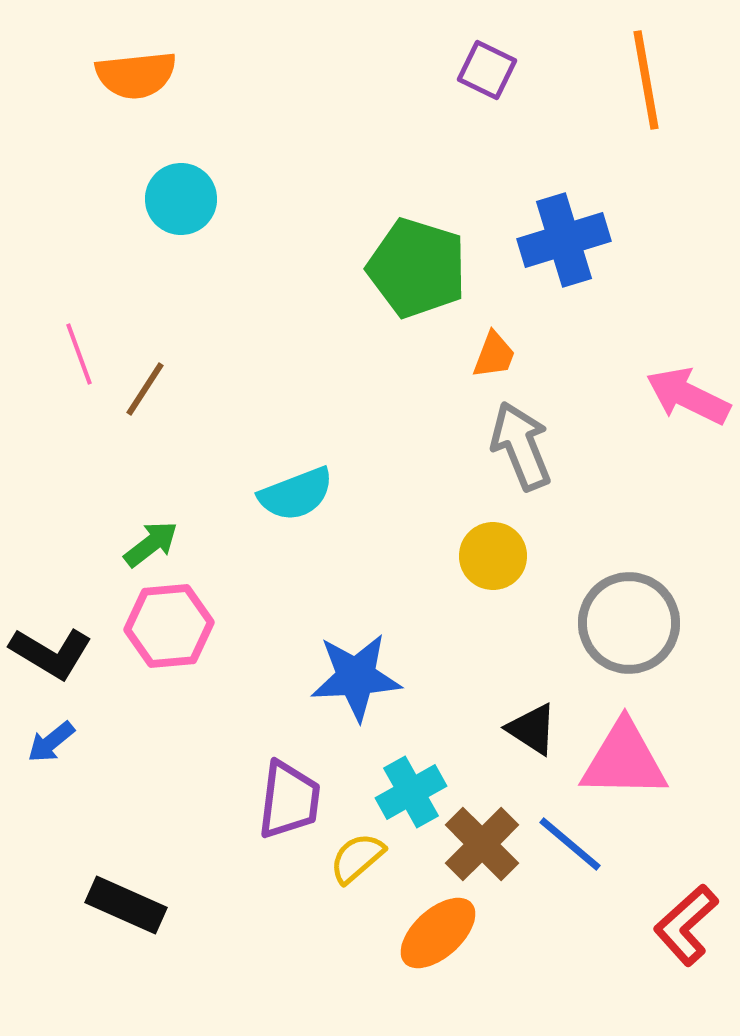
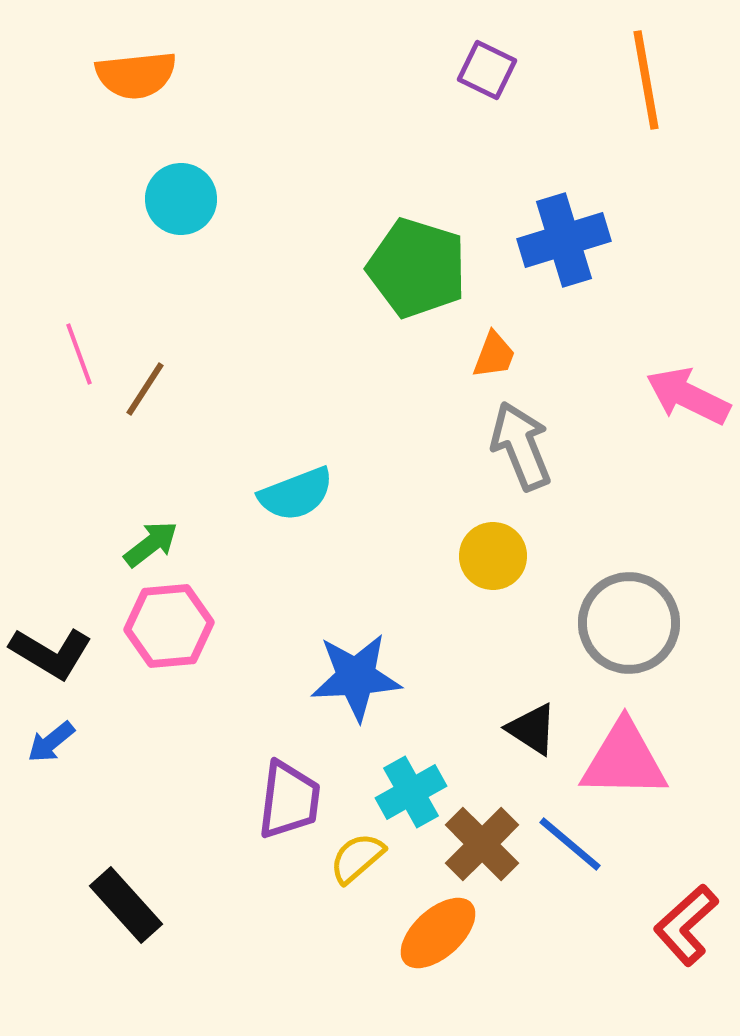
black rectangle: rotated 24 degrees clockwise
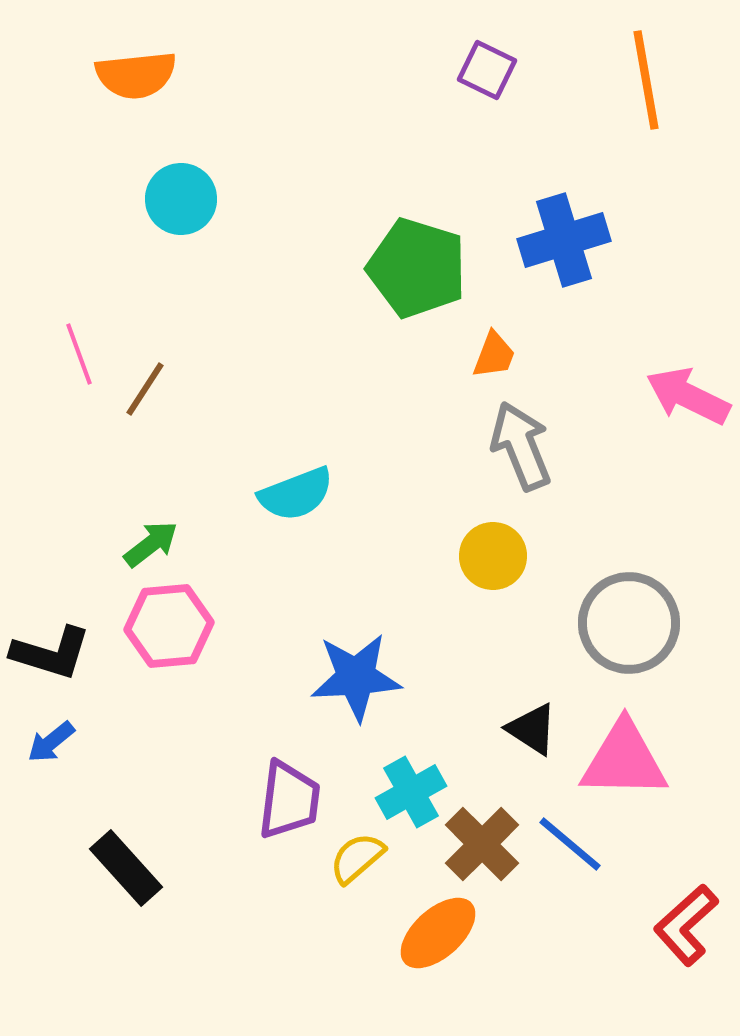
black L-shape: rotated 14 degrees counterclockwise
black rectangle: moved 37 px up
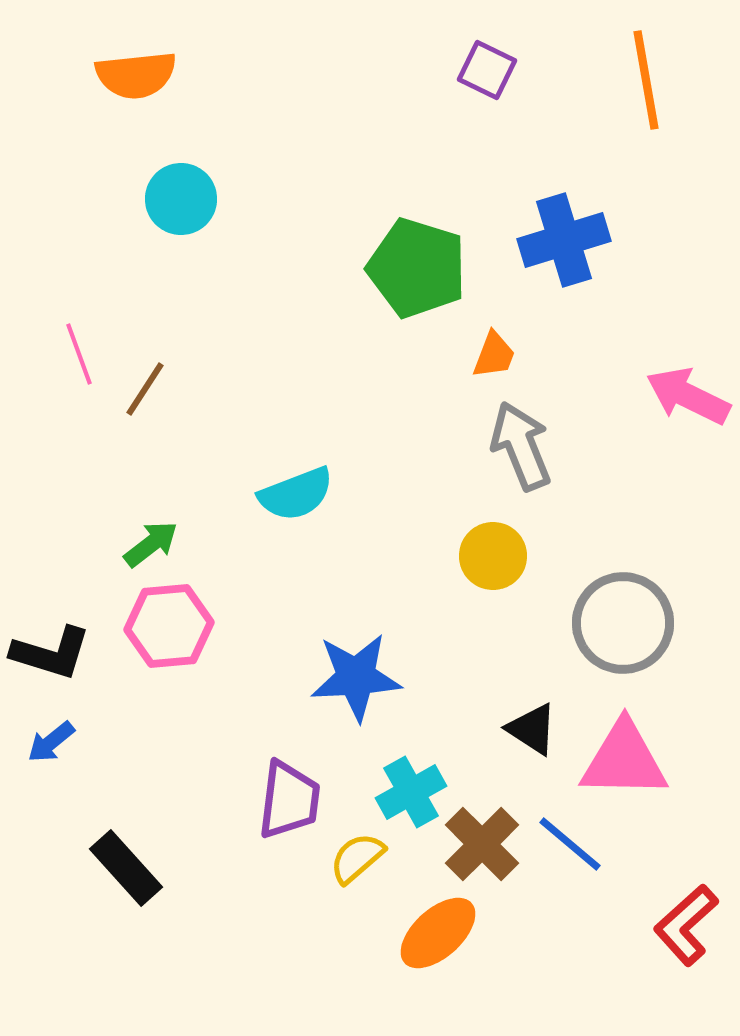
gray circle: moved 6 px left
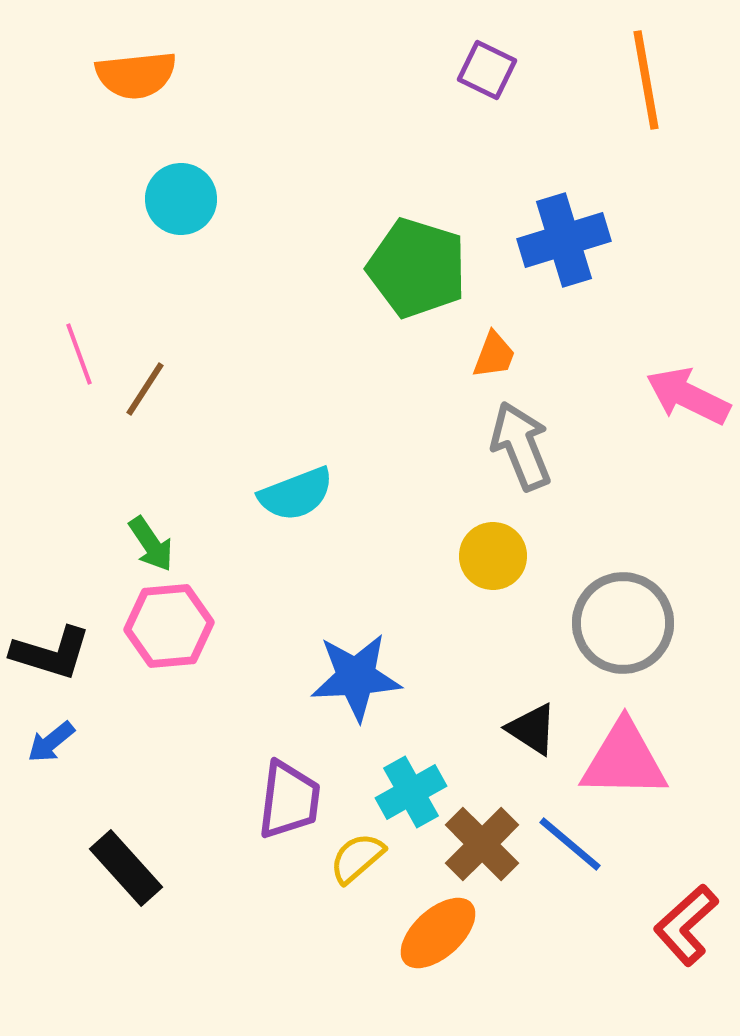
green arrow: rotated 94 degrees clockwise
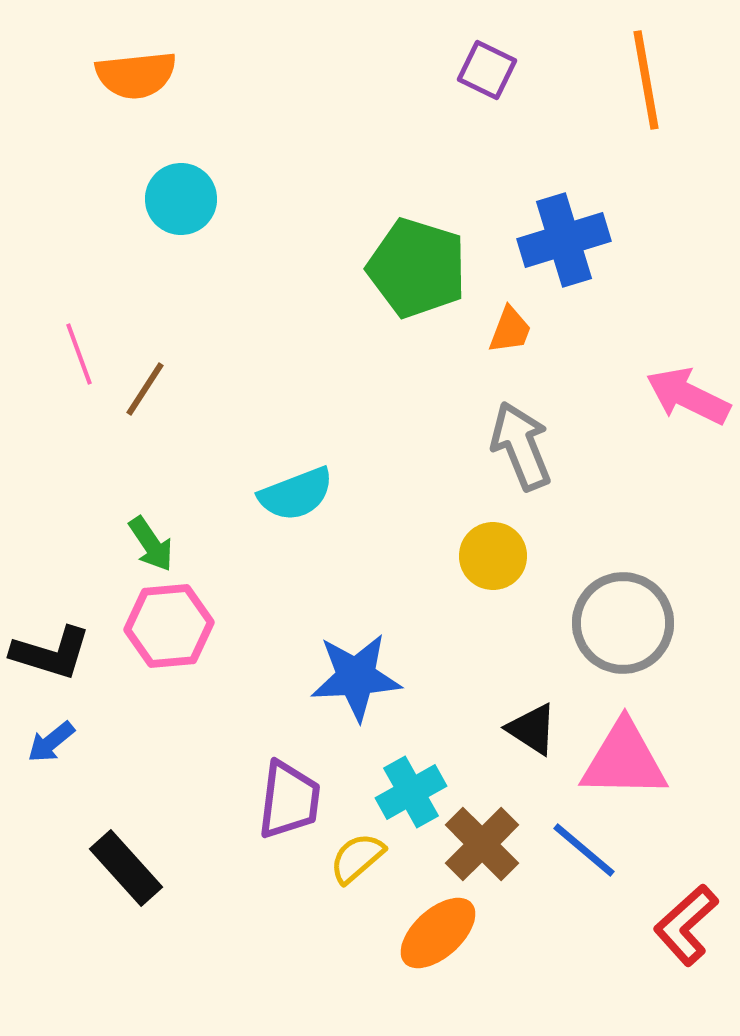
orange trapezoid: moved 16 px right, 25 px up
blue line: moved 14 px right, 6 px down
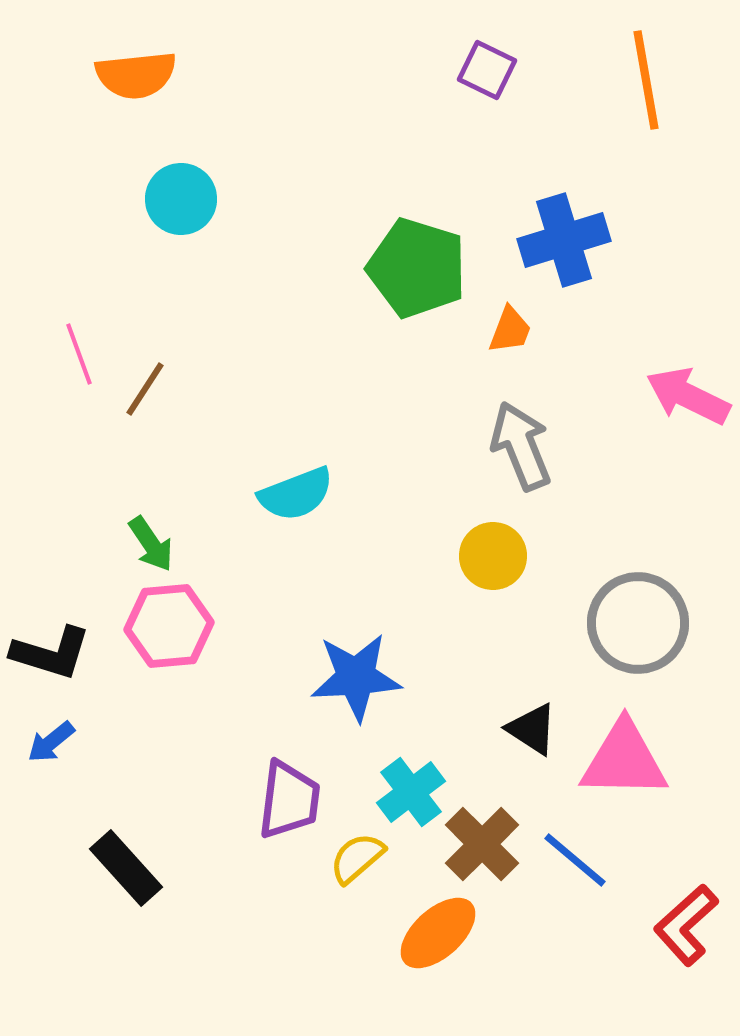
gray circle: moved 15 px right
cyan cross: rotated 8 degrees counterclockwise
blue line: moved 9 px left, 10 px down
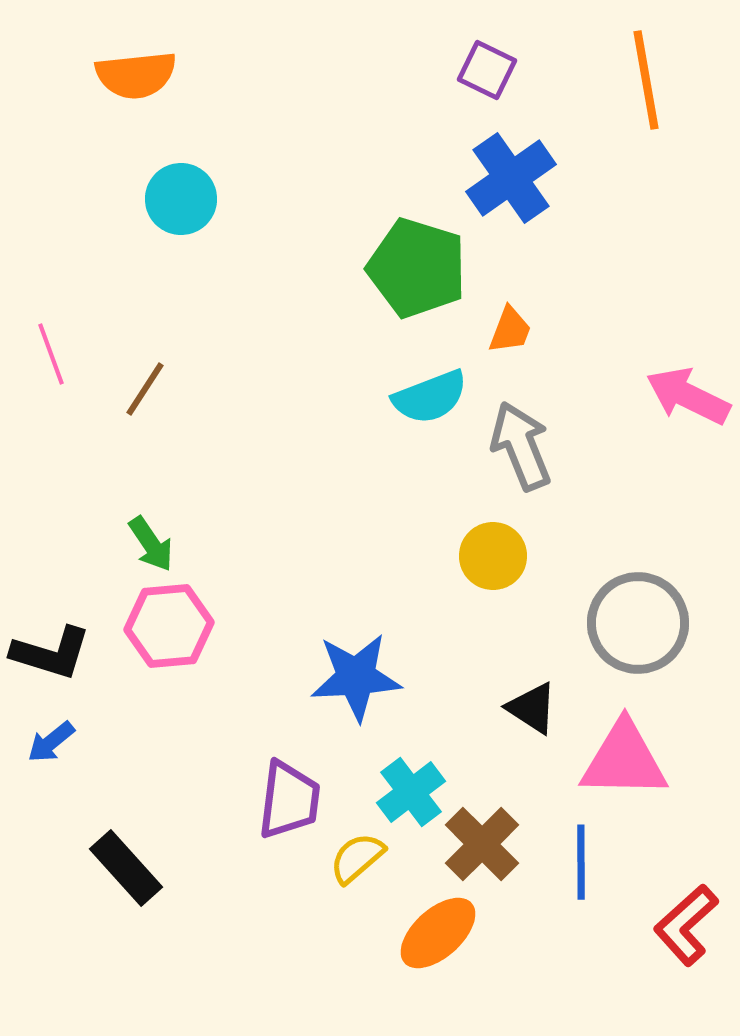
blue cross: moved 53 px left, 62 px up; rotated 18 degrees counterclockwise
pink line: moved 28 px left
cyan semicircle: moved 134 px right, 97 px up
black triangle: moved 21 px up
blue line: moved 6 px right, 2 px down; rotated 50 degrees clockwise
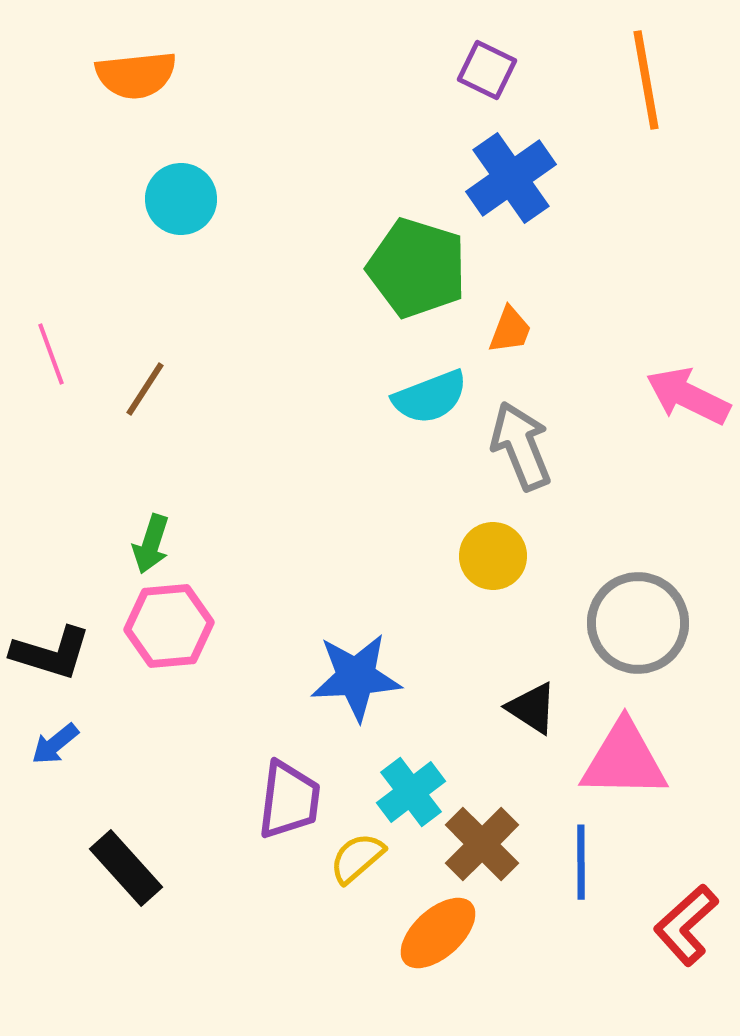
green arrow: rotated 52 degrees clockwise
blue arrow: moved 4 px right, 2 px down
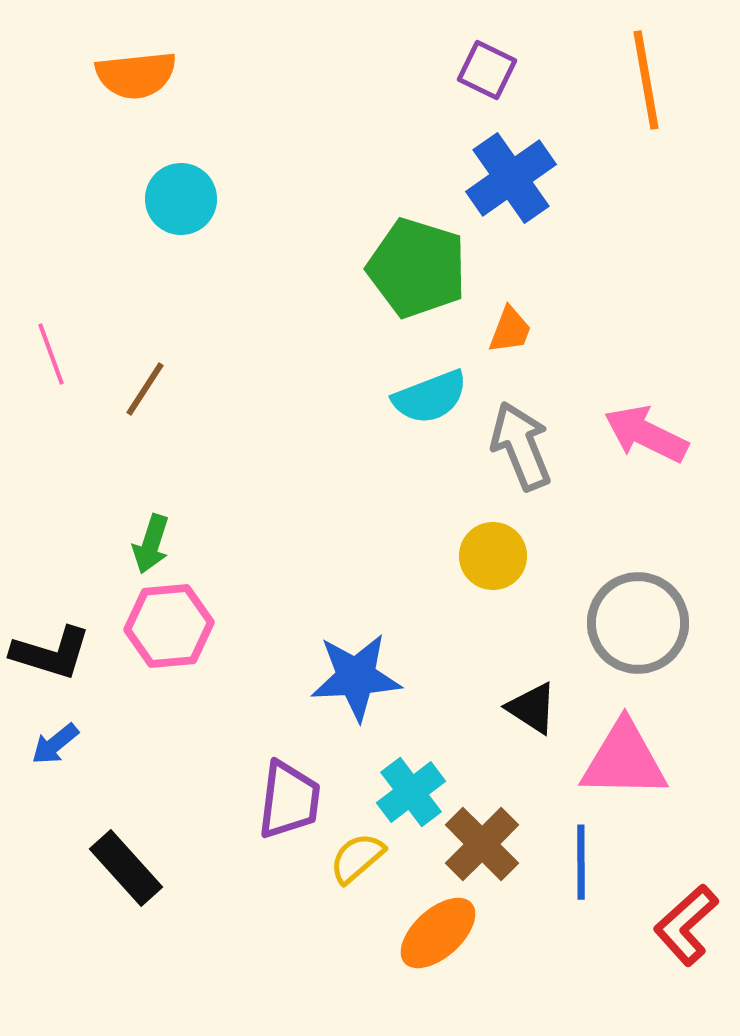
pink arrow: moved 42 px left, 38 px down
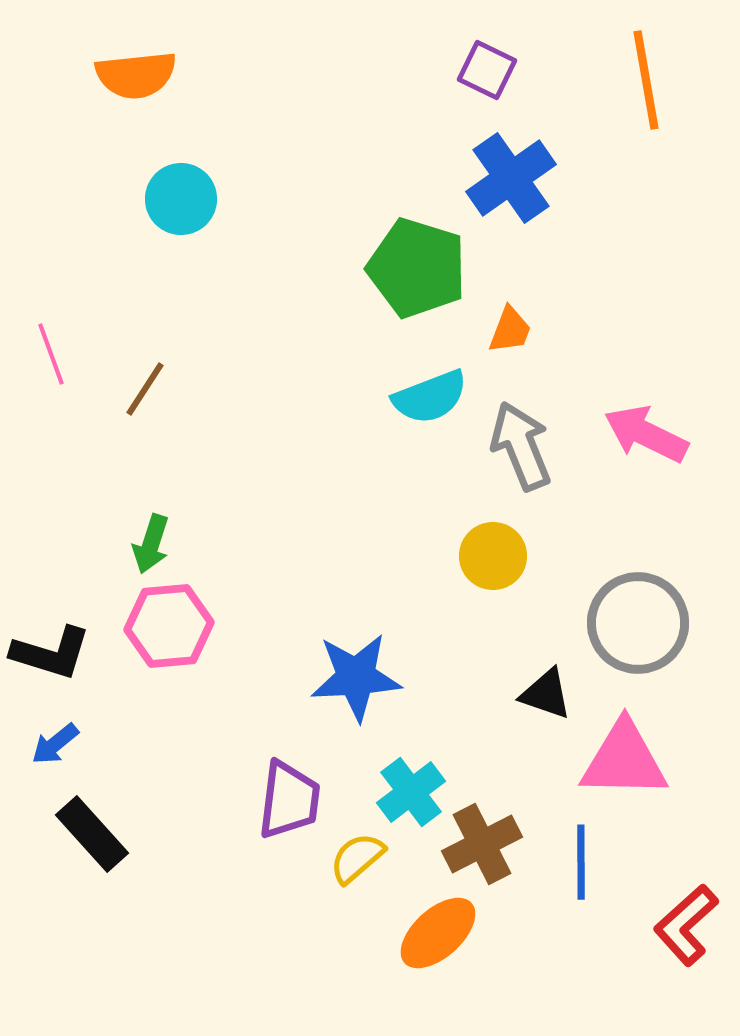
black triangle: moved 14 px right, 14 px up; rotated 14 degrees counterclockwise
brown cross: rotated 18 degrees clockwise
black rectangle: moved 34 px left, 34 px up
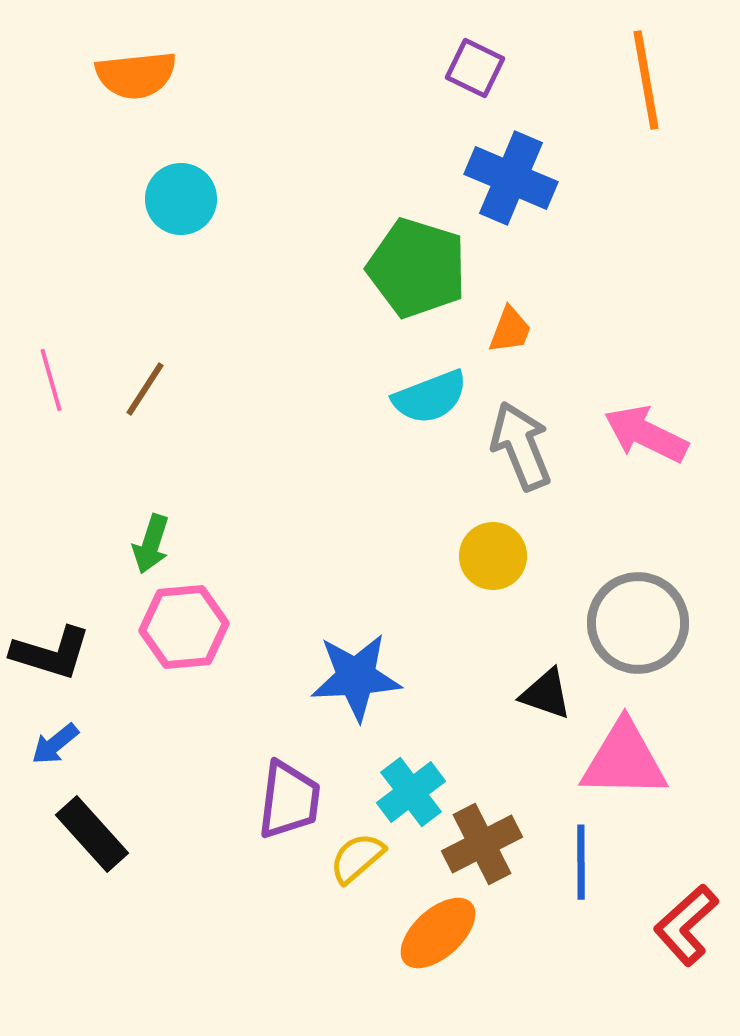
purple square: moved 12 px left, 2 px up
blue cross: rotated 32 degrees counterclockwise
pink line: moved 26 px down; rotated 4 degrees clockwise
pink hexagon: moved 15 px right, 1 px down
